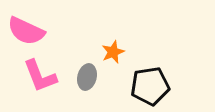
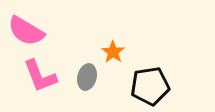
pink semicircle: rotated 6 degrees clockwise
orange star: rotated 15 degrees counterclockwise
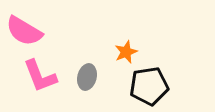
pink semicircle: moved 2 px left
orange star: moved 13 px right; rotated 15 degrees clockwise
black pentagon: moved 1 px left
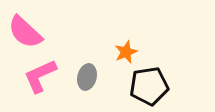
pink semicircle: moved 1 px right, 1 px down; rotated 12 degrees clockwise
pink L-shape: rotated 87 degrees clockwise
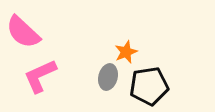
pink semicircle: moved 2 px left
gray ellipse: moved 21 px right
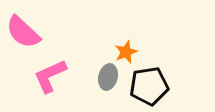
pink L-shape: moved 10 px right
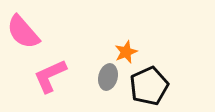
pink semicircle: rotated 6 degrees clockwise
black pentagon: rotated 15 degrees counterclockwise
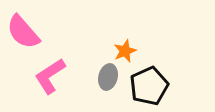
orange star: moved 1 px left, 1 px up
pink L-shape: rotated 9 degrees counterclockwise
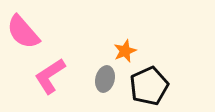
gray ellipse: moved 3 px left, 2 px down
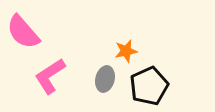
orange star: moved 1 px right; rotated 10 degrees clockwise
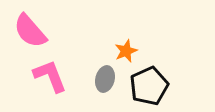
pink semicircle: moved 7 px right, 1 px up
orange star: rotated 10 degrees counterclockwise
pink L-shape: rotated 102 degrees clockwise
